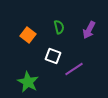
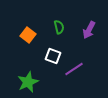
green star: rotated 20 degrees clockwise
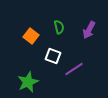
orange square: moved 3 px right, 1 px down
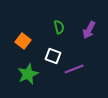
orange square: moved 8 px left, 5 px down
purple line: rotated 12 degrees clockwise
green star: moved 8 px up
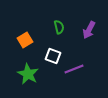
orange square: moved 2 px right, 1 px up; rotated 21 degrees clockwise
green star: rotated 20 degrees counterclockwise
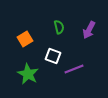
orange square: moved 1 px up
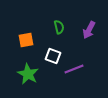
orange square: moved 1 px right, 1 px down; rotated 21 degrees clockwise
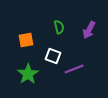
green star: rotated 10 degrees clockwise
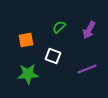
green semicircle: rotated 120 degrees counterclockwise
purple line: moved 13 px right
green star: rotated 30 degrees clockwise
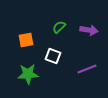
purple arrow: rotated 108 degrees counterclockwise
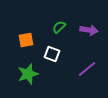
white square: moved 1 px left, 2 px up
purple line: rotated 18 degrees counterclockwise
green star: rotated 15 degrees counterclockwise
